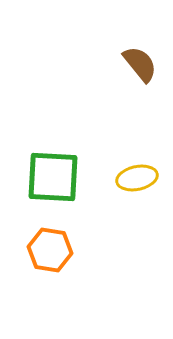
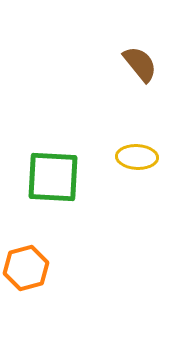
yellow ellipse: moved 21 px up; rotated 15 degrees clockwise
orange hexagon: moved 24 px left, 18 px down; rotated 24 degrees counterclockwise
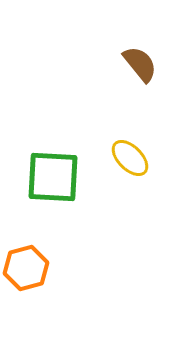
yellow ellipse: moved 7 px left, 1 px down; rotated 42 degrees clockwise
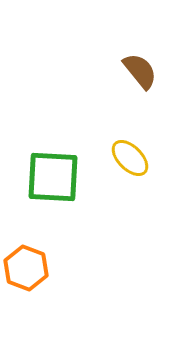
brown semicircle: moved 7 px down
orange hexagon: rotated 24 degrees counterclockwise
